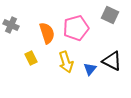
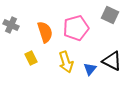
orange semicircle: moved 2 px left, 1 px up
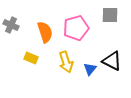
gray square: rotated 24 degrees counterclockwise
yellow rectangle: rotated 40 degrees counterclockwise
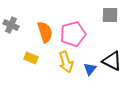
pink pentagon: moved 3 px left, 6 px down
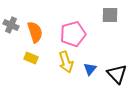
orange semicircle: moved 10 px left
black triangle: moved 5 px right, 13 px down; rotated 20 degrees clockwise
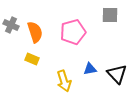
pink pentagon: moved 2 px up
yellow rectangle: moved 1 px right, 1 px down
yellow arrow: moved 2 px left, 19 px down
blue triangle: rotated 40 degrees clockwise
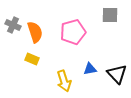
gray cross: moved 2 px right
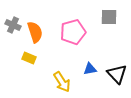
gray square: moved 1 px left, 2 px down
yellow rectangle: moved 3 px left, 1 px up
yellow arrow: moved 2 px left, 1 px down; rotated 15 degrees counterclockwise
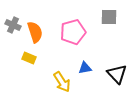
blue triangle: moved 5 px left, 1 px up
